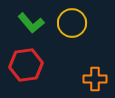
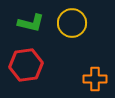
green L-shape: rotated 36 degrees counterclockwise
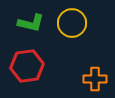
red hexagon: moved 1 px right, 1 px down
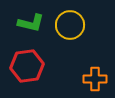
yellow circle: moved 2 px left, 2 px down
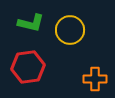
yellow circle: moved 5 px down
red hexagon: moved 1 px right, 1 px down
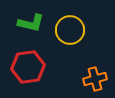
orange cross: rotated 15 degrees counterclockwise
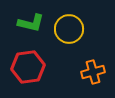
yellow circle: moved 1 px left, 1 px up
orange cross: moved 2 px left, 7 px up
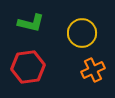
yellow circle: moved 13 px right, 4 px down
orange cross: moved 2 px up; rotated 10 degrees counterclockwise
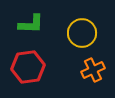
green L-shape: moved 1 px down; rotated 12 degrees counterclockwise
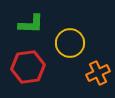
yellow circle: moved 12 px left, 10 px down
orange cross: moved 5 px right, 3 px down
